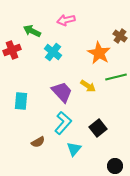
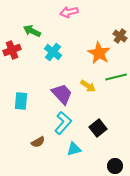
pink arrow: moved 3 px right, 8 px up
purple trapezoid: moved 2 px down
cyan triangle: rotated 35 degrees clockwise
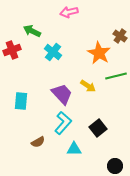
green line: moved 1 px up
cyan triangle: rotated 14 degrees clockwise
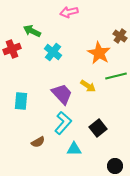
red cross: moved 1 px up
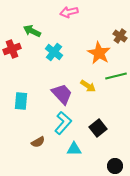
cyan cross: moved 1 px right
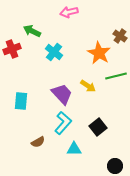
black square: moved 1 px up
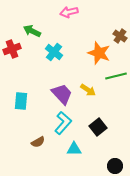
orange star: rotated 10 degrees counterclockwise
yellow arrow: moved 4 px down
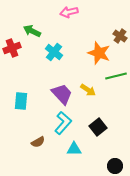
red cross: moved 1 px up
